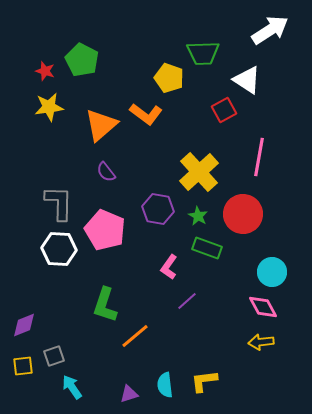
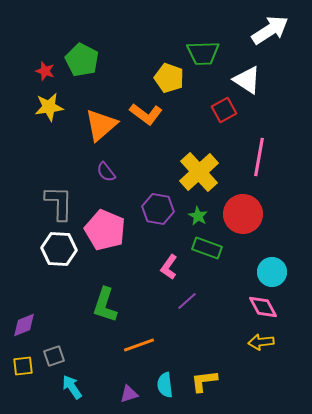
orange line: moved 4 px right, 9 px down; rotated 20 degrees clockwise
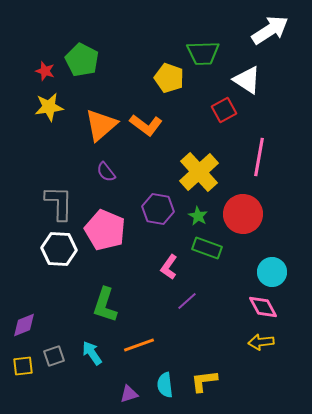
orange L-shape: moved 11 px down
cyan arrow: moved 20 px right, 34 px up
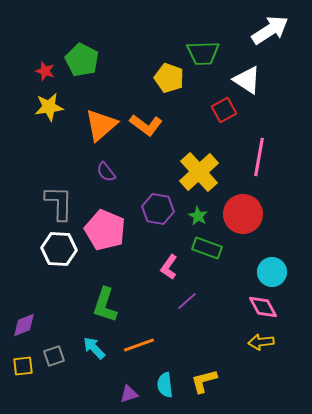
cyan arrow: moved 2 px right, 5 px up; rotated 10 degrees counterclockwise
yellow L-shape: rotated 8 degrees counterclockwise
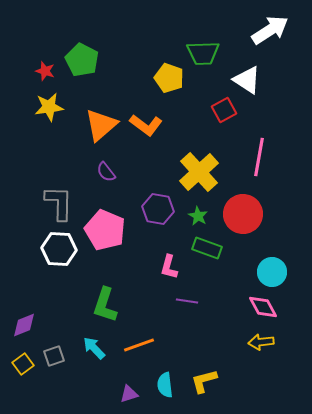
pink L-shape: rotated 20 degrees counterclockwise
purple line: rotated 50 degrees clockwise
yellow square: moved 2 px up; rotated 30 degrees counterclockwise
